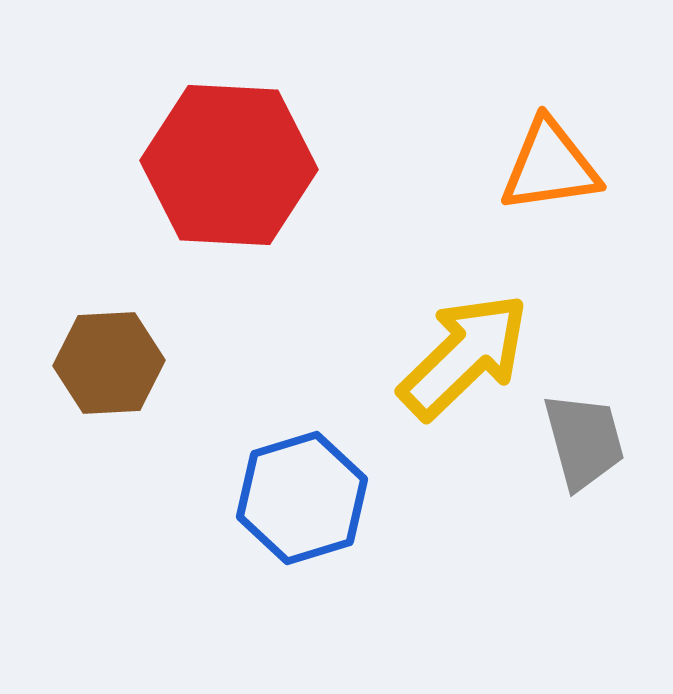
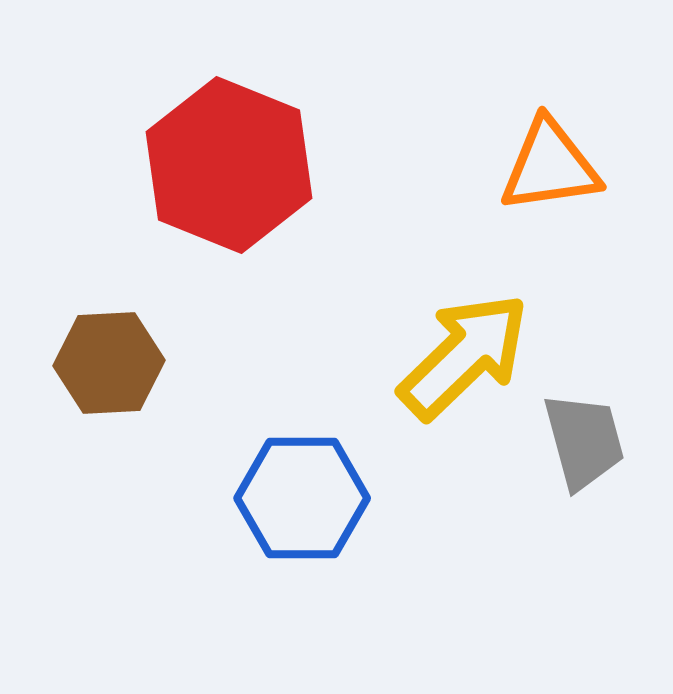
red hexagon: rotated 19 degrees clockwise
blue hexagon: rotated 17 degrees clockwise
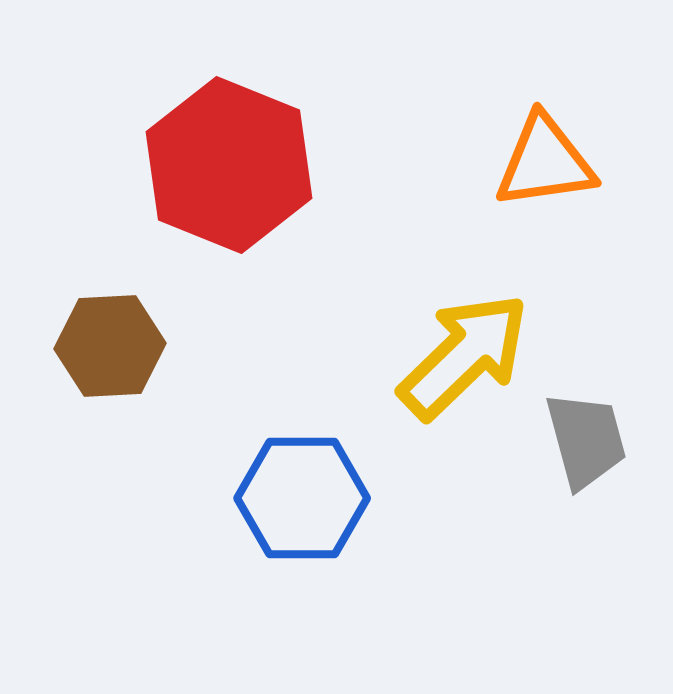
orange triangle: moved 5 px left, 4 px up
brown hexagon: moved 1 px right, 17 px up
gray trapezoid: moved 2 px right, 1 px up
